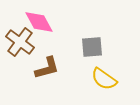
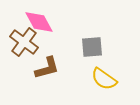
brown cross: moved 4 px right
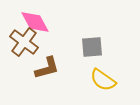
pink diamond: moved 4 px left
yellow semicircle: moved 1 px left, 1 px down
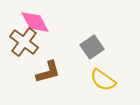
gray square: rotated 30 degrees counterclockwise
brown L-shape: moved 1 px right, 4 px down
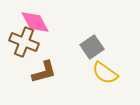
brown cross: rotated 16 degrees counterclockwise
brown L-shape: moved 4 px left
yellow semicircle: moved 2 px right, 7 px up
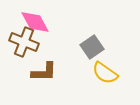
brown L-shape: rotated 16 degrees clockwise
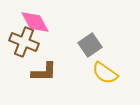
gray square: moved 2 px left, 2 px up
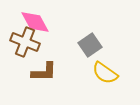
brown cross: moved 1 px right
